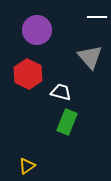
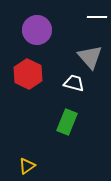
white trapezoid: moved 13 px right, 9 px up
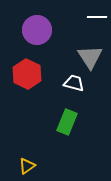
gray triangle: rotated 8 degrees clockwise
red hexagon: moved 1 px left
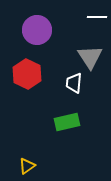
white trapezoid: rotated 100 degrees counterclockwise
green rectangle: rotated 55 degrees clockwise
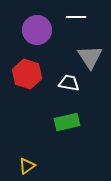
white line: moved 21 px left
red hexagon: rotated 8 degrees counterclockwise
white trapezoid: moved 5 px left; rotated 95 degrees clockwise
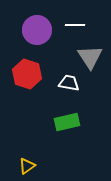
white line: moved 1 px left, 8 px down
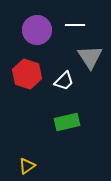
white trapezoid: moved 5 px left, 2 px up; rotated 125 degrees clockwise
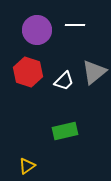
gray triangle: moved 4 px right, 15 px down; rotated 24 degrees clockwise
red hexagon: moved 1 px right, 2 px up
green rectangle: moved 2 px left, 9 px down
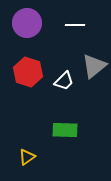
purple circle: moved 10 px left, 7 px up
gray triangle: moved 6 px up
green rectangle: moved 1 px up; rotated 15 degrees clockwise
yellow triangle: moved 9 px up
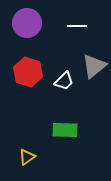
white line: moved 2 px right, 1 px down
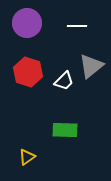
gray triangle: moved 3 px left
